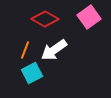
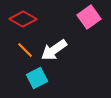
red diamond: moved 22 px left
orange line: rotated 66 degrees counterclockwise
cyan square: moved 5 px right, 5 px down
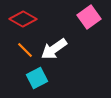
white arrow: moved 1 px up
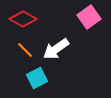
white arrow: moved 2 px right
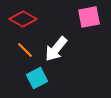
pink square: rotated 25 degrees clockwise
white arrow: rotated 16 degrees counterclockwise
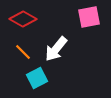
orange line: moved 2 px left, 2 px down
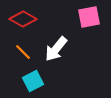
cyan square: moved 4 px left, 3 px down
